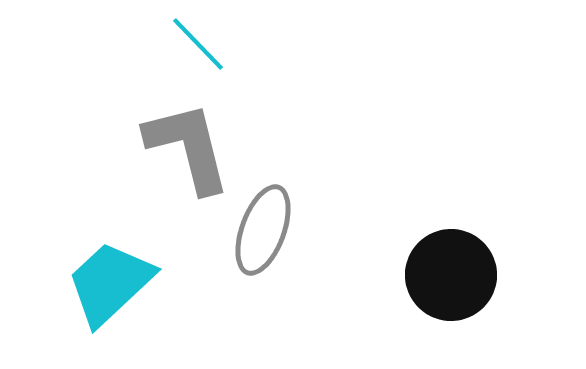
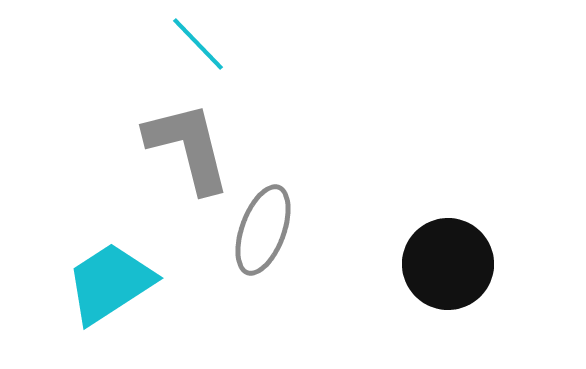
black circle: moved 3 px left, 11 px up
cyan trapezoid: rotated 10 degrees clockwise
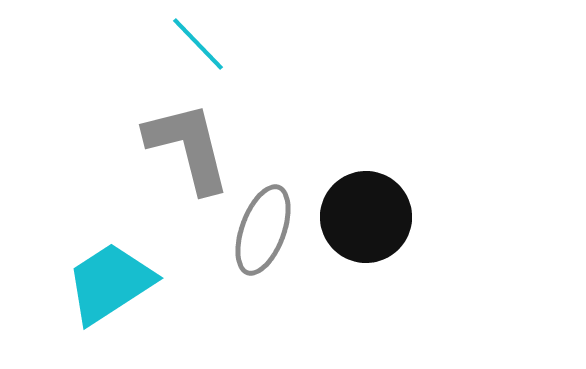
black circle: moved 82 px left, 47 px up
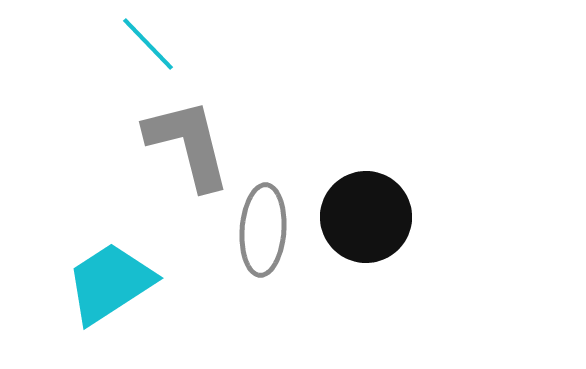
cyan line: moved 50 px left
gray L-shape: moved 3 px up
gray ellipse: rotated 16 degrees counterclockwise
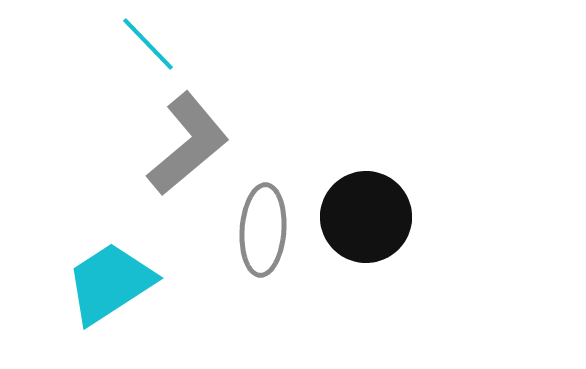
gray L-shape: rotated 64 degrees clockwise
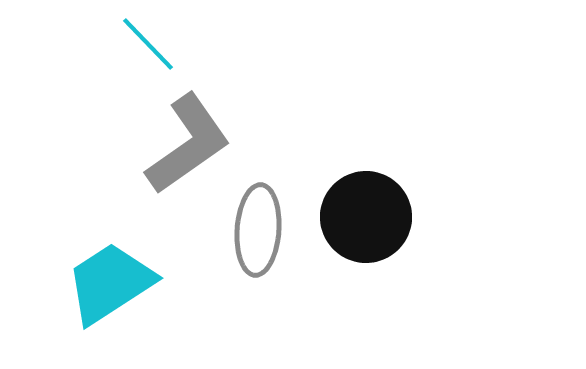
gray L-shape: rotated 5 degrees clockwise
gray ellipse: moved 5 px left
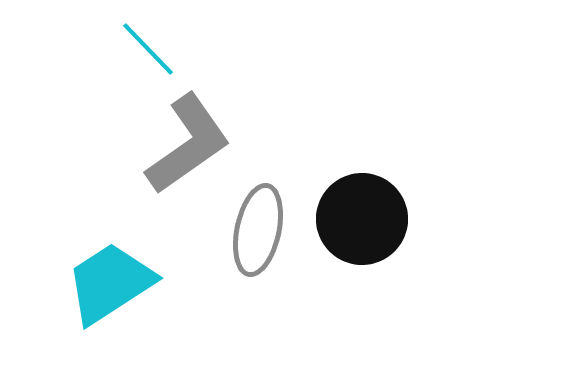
cyan line: moved 5 px down
black circle: moved 4 px left, 2 px down
gray ellipse: rotated 8 degrees clockwise
